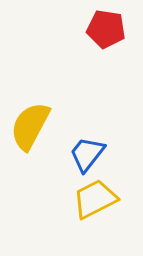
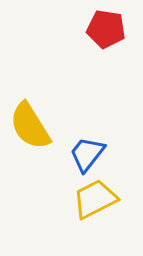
yellow semicircle: rotated 60 degrees counterclockwise
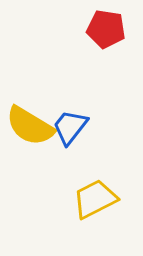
yellow semicircle: rotated 27 degrees counterclockwise
blue trapezoid: moved 17 px left, 27 px up
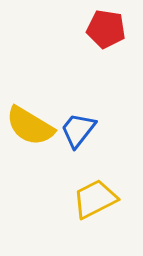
blue trapezoid: moved 8 px right, 3 px down
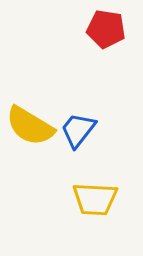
yellow trapezoid: rotated 150 degrees counterclockwise
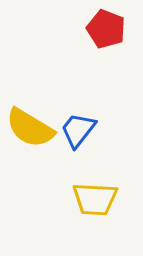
red pentagon: rotated 12 degrees clockwise
yellow semicircle: moved 2 px down
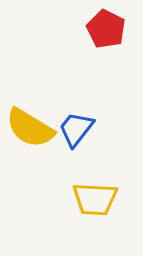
red pentagon: rotated 6 degrees clockwise
blue trapezoid: moved 2 px left, 1 px up
